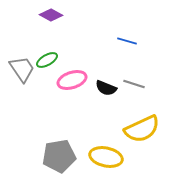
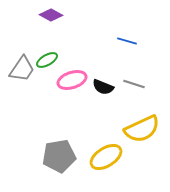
gray trapezoid: rotated 68 degrees clockwise
black semicircle: moved 3 px left, 1 px up
yellow ellipse: rotated 44 degrees counterclockwise
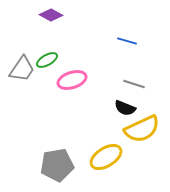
black semicircle: moved 22 px right, 21 px down
gray pentagon: moved 2 px left, 9 px down
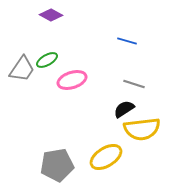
black semicircle: moved 1 px left, 1 px down; rotated 125 degrees clockwise
yellow semicircle: rotated 18 degrees clockwise
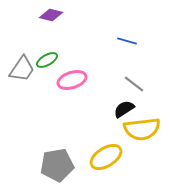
purple diamond: rotated 15 degrees counterclockwise
gray line: rotated 20 degrees clockwise
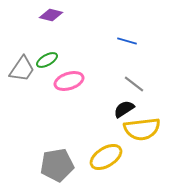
pink ellipse: moved 3 px left, 1 px down
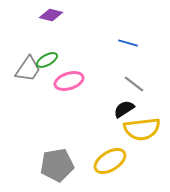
blue line: moved 1 px right, 2 px down
gray trapezoid: moved 6 px right
yellow ellipse: moved 4 px right, 4 px down
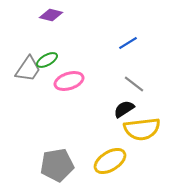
blue line: rotated 48 degrees counterclockwise
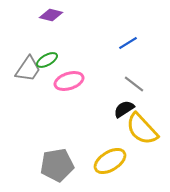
yellow semicircle: rotated 54 degrees clockwise
